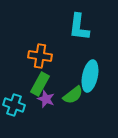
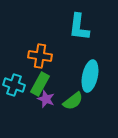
green semicircle: moved 6 px down
cyan cross: moved 20 px up
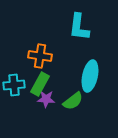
cyan cross: rotated 25 degrees counterclockwise
purple star: rotated 18 degrees counterclockwise
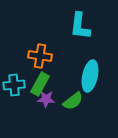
cyan L-shape: moved 1 px right, 1 px up
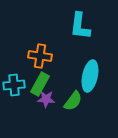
green semicircle: rotated 15 degrees counterclockwise
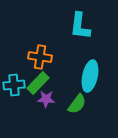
orange cross: moved 1 px down
green rectangle: moved 2 px left, 1 px up; rotated 15 degrees clockwise
green semicircle: moved 4 px right, 3 px down
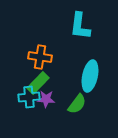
cyan cross: moved 15 px right, 12 px down
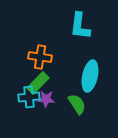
green semicircle: rotated 70 degrees counterclockwise
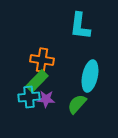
orange cross: moved 2 px right, 3 px down
green rectangle: moved 1 px left, 2 px up
green semicircle: rotated 105 degrees counterclockwise
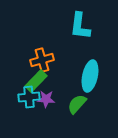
orange cross: rotated 25 degrees counterclockwise
green rectangle: moved 1 px left
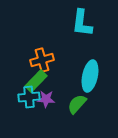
cyan L-shape: moved 2 px right, 3 px up
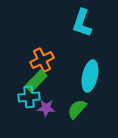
cyan L-shape: rotated 12 degrees clockwise
orange cross: rotated 10 degrees counterclockwise
purple star: moved 9 px down
green semicircle: moved 5 px down
